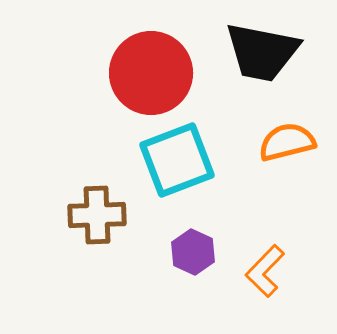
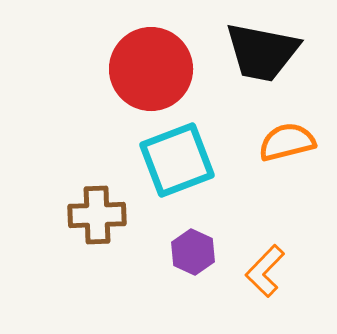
red circle: moved 4 px up
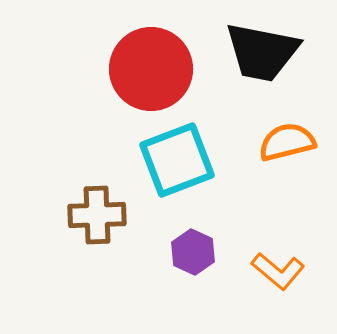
orange L-shape: moved 13 px right; rotated 94 degrees counterclockwise
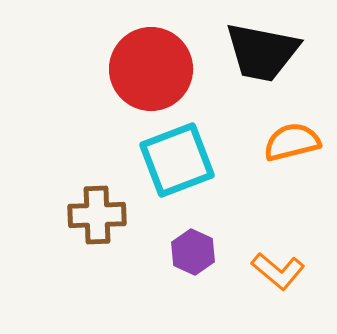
orange semicircle: moved 5 px right
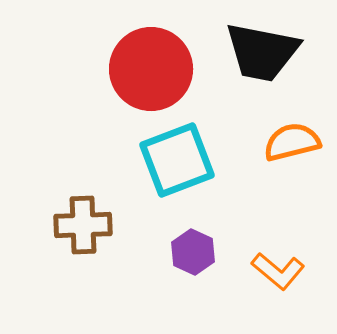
brown cross: moved 14 px left, 10 px down
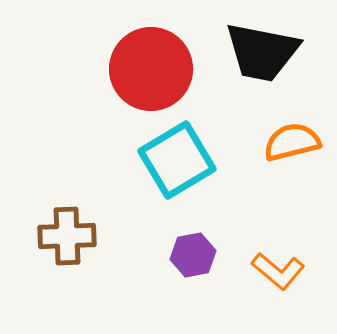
cyan square: rotated 10 degrees counterclockwise
brown cross: moved 16 px left, 11 px down
purple hexagon: moved 3 px down; rotated 24 degrees clockwise
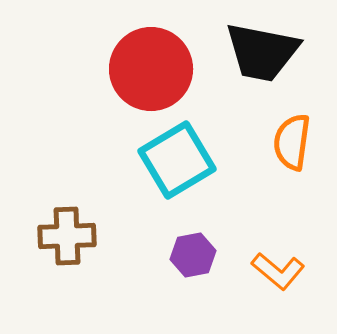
orange semicircle: rotated 68 degrees counterclockwise
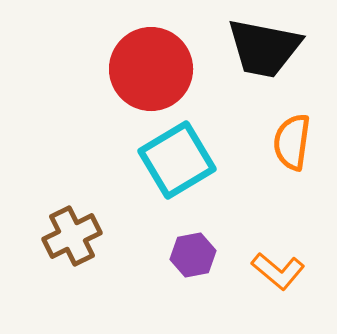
black trapezoid: moved 2 px right, 4 px up
brown cross: moved 5 px right; rotated 24 degrees counterclockwise
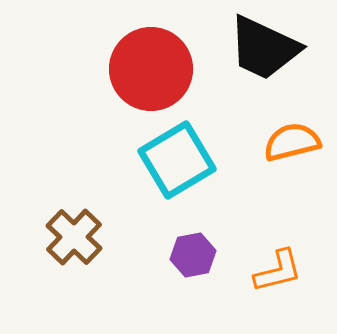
black trapezoid: rotated 14 degrees clockwise
orange semicircle: rotated 68 degrees clockwise
brown cross: moved 2 px right, 1 px down; rotated 20 degrees counterclockwise
orange L-shape: rotated 54 degrees counterclockwise
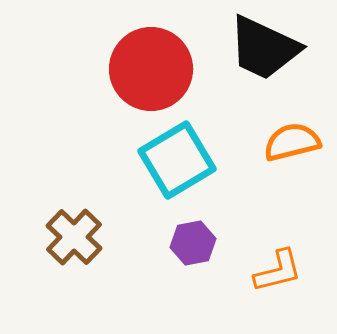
purple hexagon: moved 12 px up
